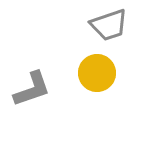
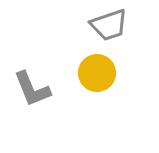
gray L-shape: rotated 87 degrees clockwise
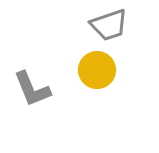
yellow circle: moved 3 px up
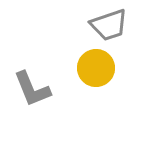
yellow circle: moved 1 px left, 2 px up
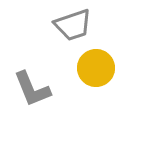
gray trapezoid: moved 36 px left
